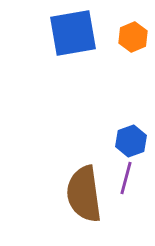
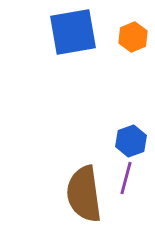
blue square: moved 1 px up
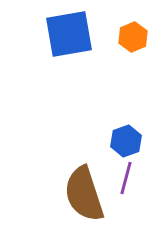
blue square: moved 4 px left, 2 px down
blue hexagon: moved 5 px left
brown semicircle: rotated 10 degrees counterclockwise
